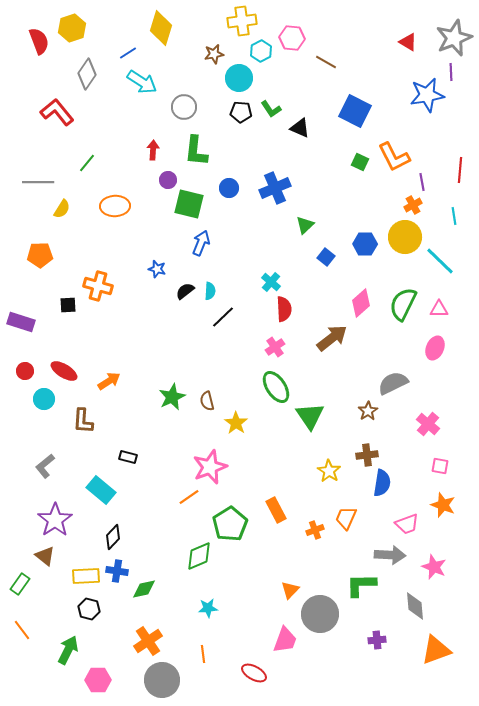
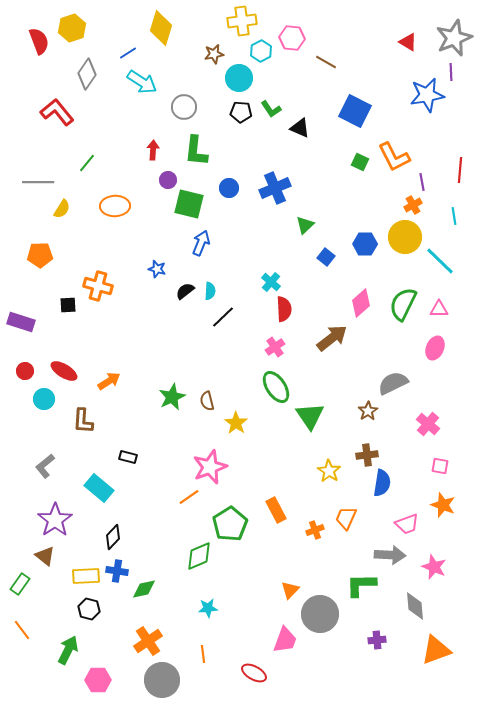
cyan rectangle at (101, 490): moved 2 px left, 2 px up
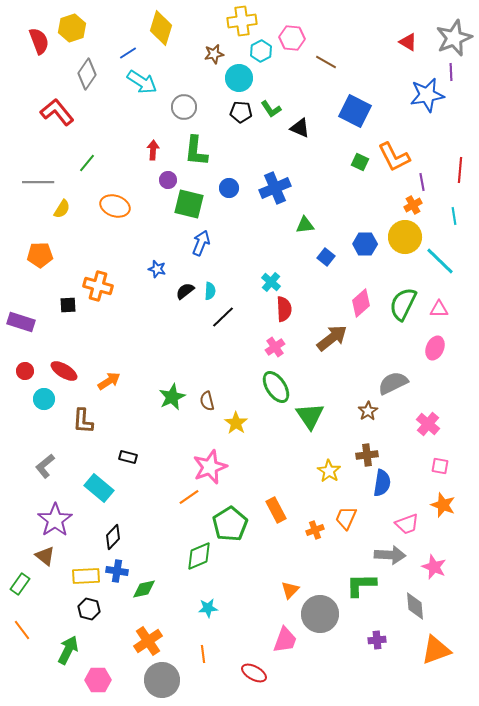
orange ellipse at (115, 206): rotated 20 degrees clockwise
green triangle at (305, 225): rotated 36 degrees clockwise
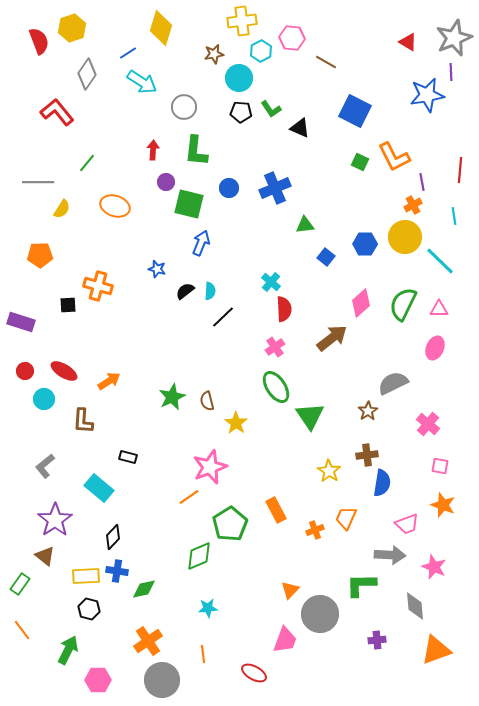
purple circle at (168, 180): moved 2 px left, 2 px down
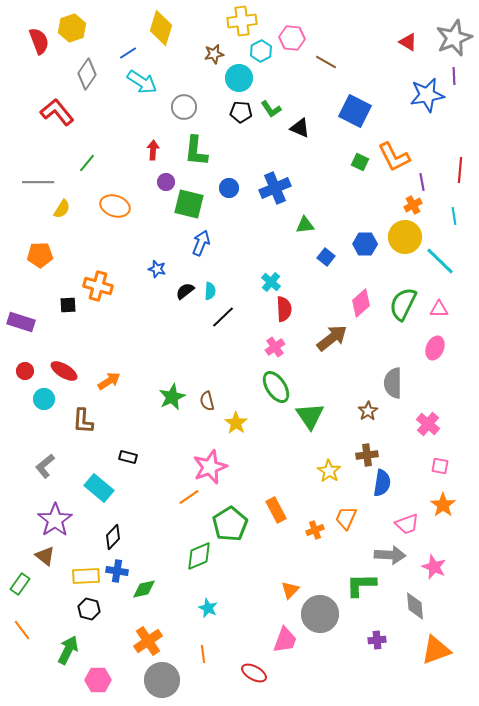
purple line at (451, 72): moved 3 px right, 4 px down
gray semicircle at (393, 383): rotated 64 degrees counterclockwise
orange star at (443, 505): rotated 15 degrees clockwise
cyan star at (208, 608): rotated 30 degrees clockwise
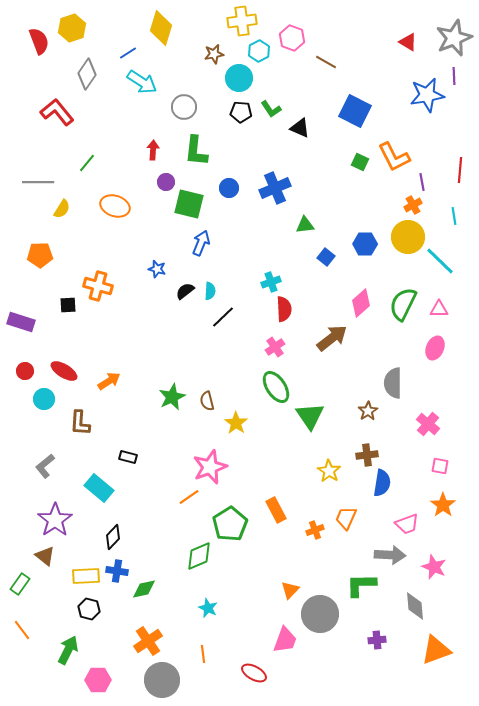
pink hexagon at (292, 38): rotated 15 degrees clockwise
cyan hexagon at (261, 51): moved 2 px left
yellow circle at (405, 237): moved 3 px right
cyan cross at (271, 282): rotated 30 degrees clockwise
brown L-shape at (83, 421): moved 3 px left, 2 px down
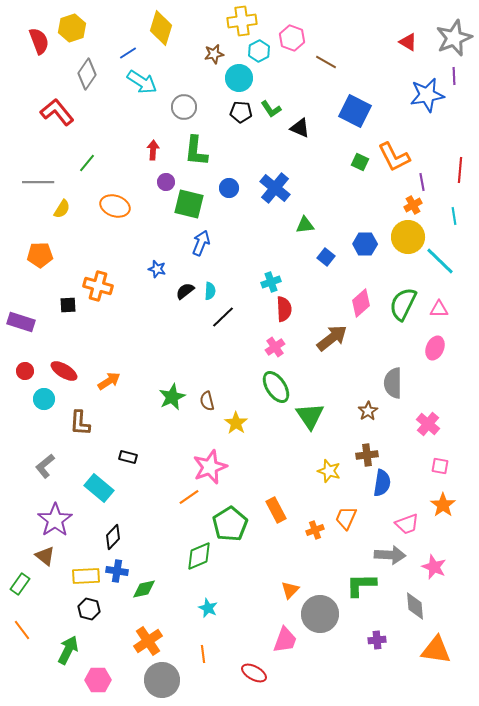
blue cross at (275, 188): rotated 28 degrees counterclockwise
yellow star at (329, 471): rotated 15 degrees counterclockwise
orange triangle at (436, 650): rotated 28 degrees clockwise
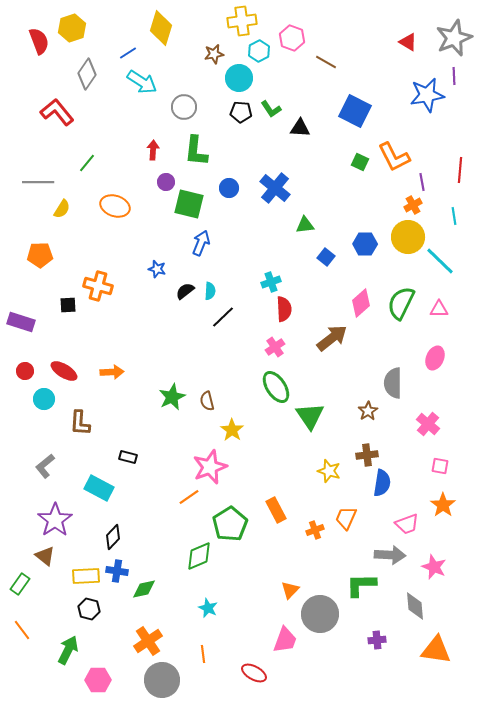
black triangle at (300, 128): rotated 20 degrees counterclockwise
green semicircle at (403, 304): moved 2 px left, 1 px up
pink ellipse at (435, 348): moved 10 px down
orange arrow at (109, 381): moved 3 px right, 9 px up; rotated 30 degrees clockwise
yellow star at (236, 423): moved 4 px left, 7 px down
cyan rectangle at (99, 488): rotated 12 degrees counterclockwise
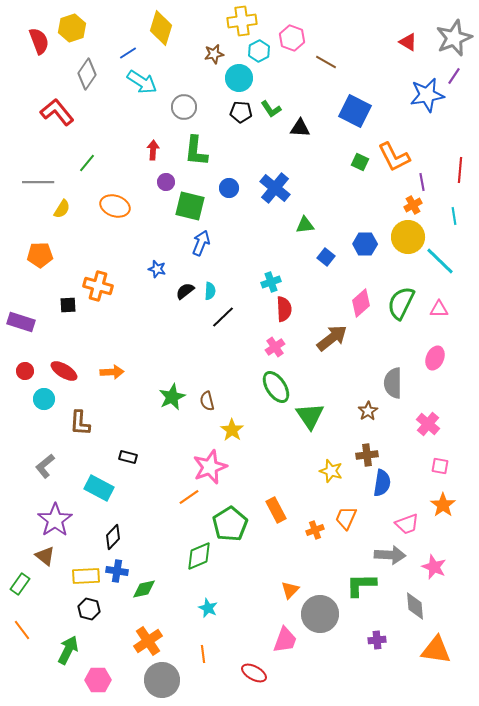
purple line at (454, 76): rotated 36 degrees clockwise
green square at (189, 204): moved 1 px right, 2 px down
yellow star at (329, 471): moved 2 px right
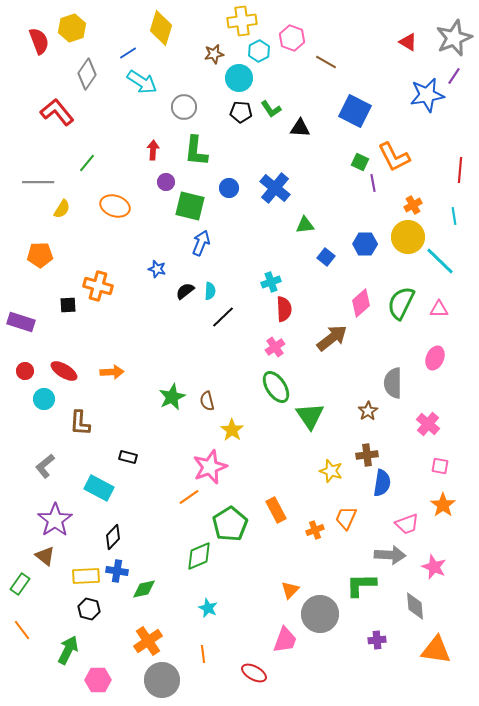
purple line at (422, 182): moved 49 px left, 1 px down
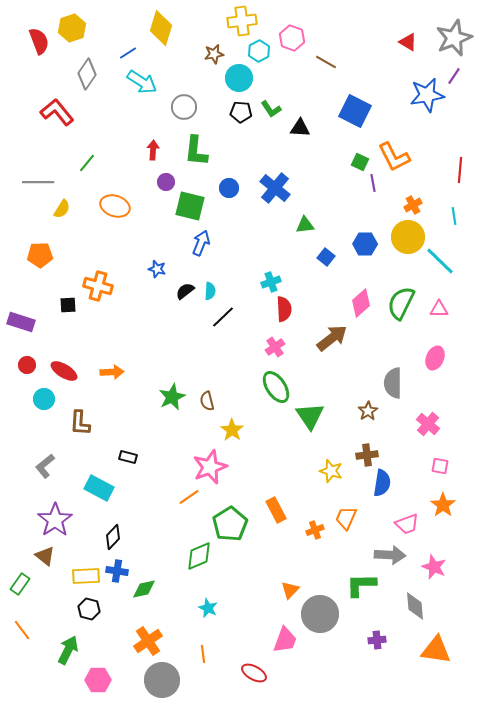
red circle at (25, 371): moved 2 px right, 6 px up
